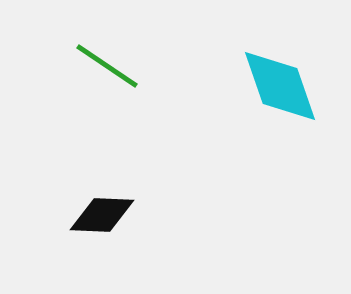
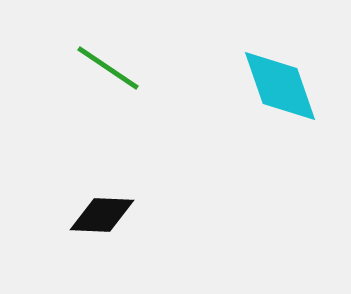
green line: moved 1 px right, 2 px down
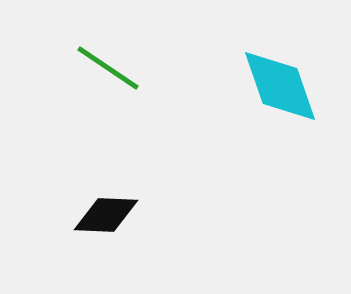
black diamond: moved 4 px right
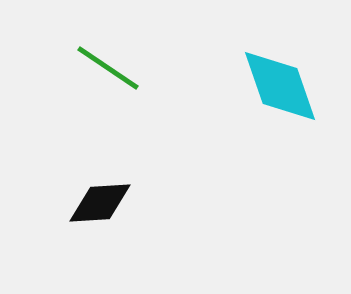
black diamond: moved 6 px left, 12 px up; rotated 6 degrees counterclockwise
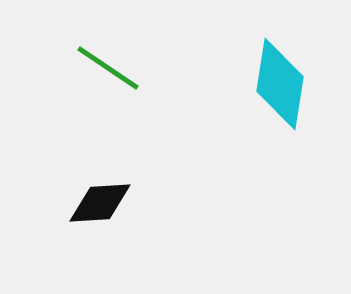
cyan diamond: moved 2 px up; rotated 28 degrees clockwise
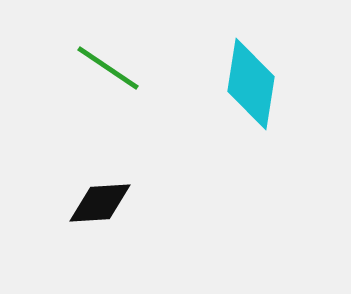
cyan diamond: moved 29 px left
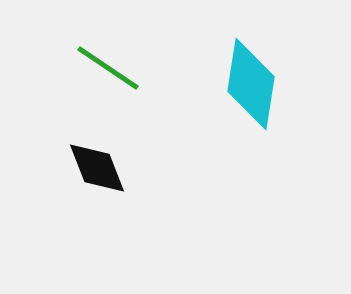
black diamond: moved 3 px left, 35 px up; rotated 72 degrees clockwise
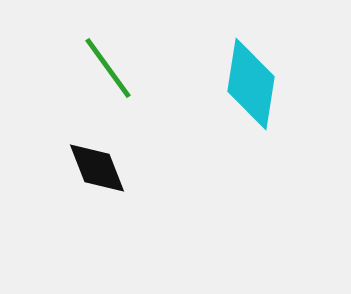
green line: rotated 20 degrees clockwise
